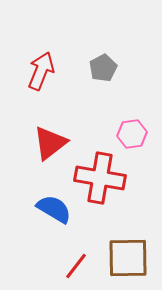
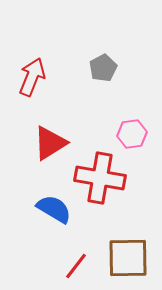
red arrow: moved 9 px left, 6 px down
red triangle: rotated 6 degrees clockwise
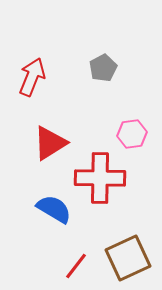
red cross: rotated 9 degrees counterclockwise
brown square: rotated 24 degrees counterclockwise
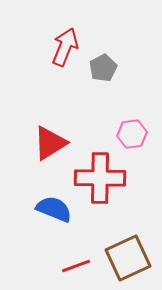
red arrow: moved 33 px right, 30 px up
blue semicircle: rotated 9 degrees counterclockwise
red line: rotated 32 degrees clockwise
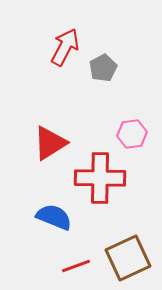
red arrow: rotated 6 degrees clockwise
blue semicircle: moved 8 px down
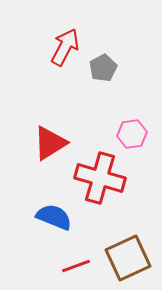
red cross: rotated 15 degrees clockwise
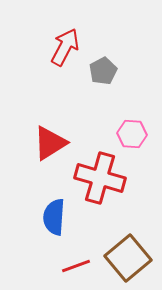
gray pentagon: moved 3 px down
pink hexagon: rotated 12 degrees clockwise
blue semicircle: rotated 108 degrees counterclockwise
brown square: rotated 15 degrees counterclockwise
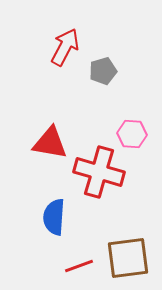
gray pentagon: rotated 12 degrees clockwise
red triangle: rotated 42 degrees clockwise
red cross: moved 1 px left, 6 px up
brown square: rotated 33 degrees clockwise
red line: moved 3 px right
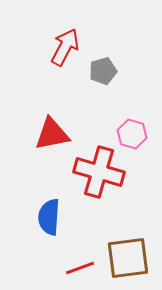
pink hexagon: rotated 12 degrees clockwise
red triangle: moved 2 px right, 9 px up; rotated 21 degrees counterclockwise
blue semicircle: moved 5 px left
red line: moved 1 px right, 2 px down
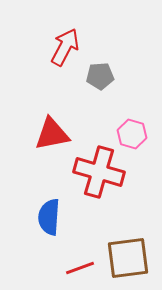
gray pentagon: moved 3 px left, 5 px down; rotated 12 degrees clockwise
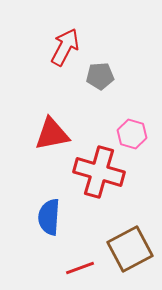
brown square: moved 2 px right, 9 px up; rotated 21 degrees counterclockwise
